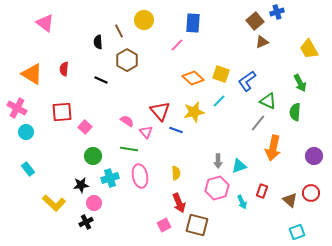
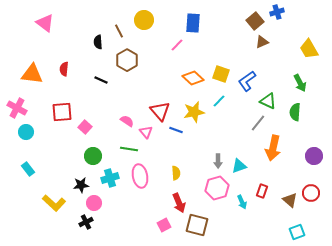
orange triangle at (32, 74): rotated 25 degrees counterclockwise
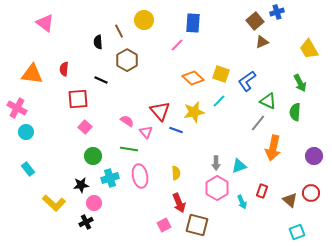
red square at (62, 112): moved 16 px right, 13 px up
gray arrow at (218, 161): moved 2 px left, 2 px down
pink hexagon at (217, 188): rotated 15 degrees counterclockwise
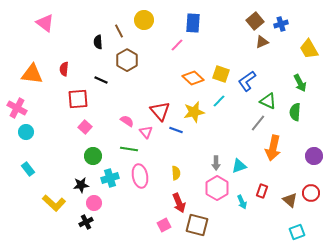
blue cross at (277, 12): moved 4 px right, 12 px down
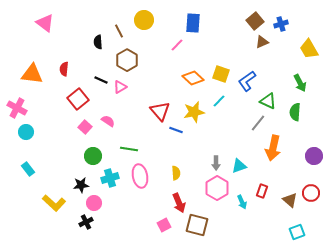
red square at (78, 99): rotated 35 degrees counterclockwise
pink semicircle at (127, 121): moved 19 px left
pink triangle at (146, 132): moved 26 px left, 45 px up; rotated 40 degrees clockwise
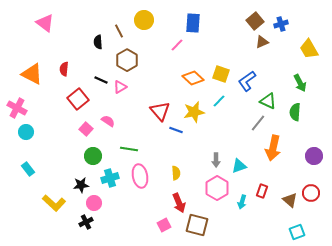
orange triangle at (32, 74): rotated 20 degrees clockwise
pink square at (85, 127): moved 1 px right, 2 px down
gray arrow at (216, 163): moved 3 px up
cyan arrow at (242, 202): rotated 40 degrees clockwise
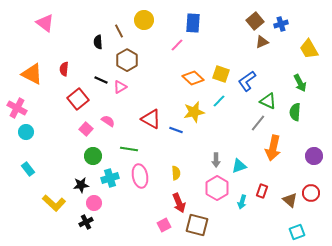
red triangle at (160, 111): moved 9 px left, 8 px down; rotated 20 degrees counterclockwise
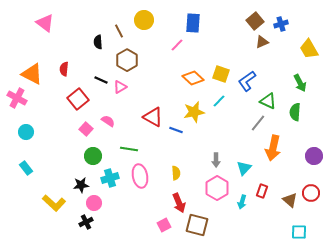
pink cross at (17, 108): moved 10 px up
red triangle at (151, 119): moved 2 px right, 2 px up
cyan triangle at (239, 166): moved 5 px right, 2 px down; rotated 28 degrees counterclockwise
cyan rectangle at (28, 169): moved 2 px left, 1 px up
cyan square at (297, 232): moved 2 px right; rotated 21 degrees clockwise
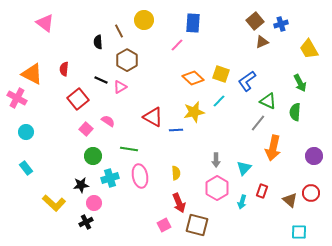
blue line at (176, 130): rotated 24 degrees counterclockwise
